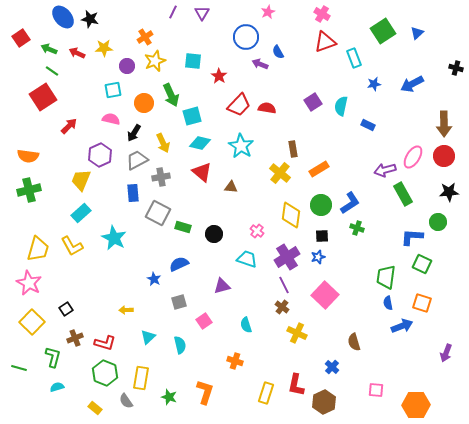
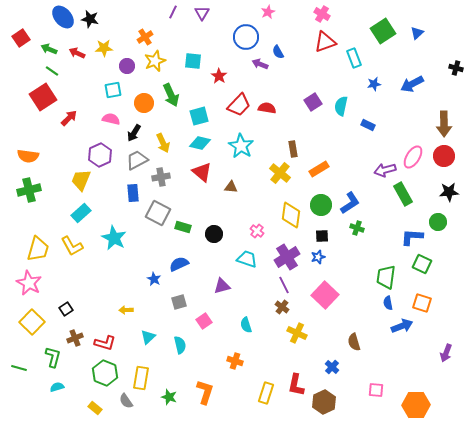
cyan square at (192, 116): moved 7 px right
red arrow at (69, 126): moved 8 px up
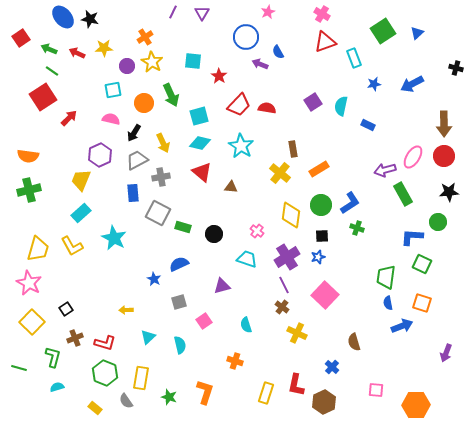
yellow star at (155, 61): moved 3 px left, 1 px down; rotated 20 degrees counterclockwise
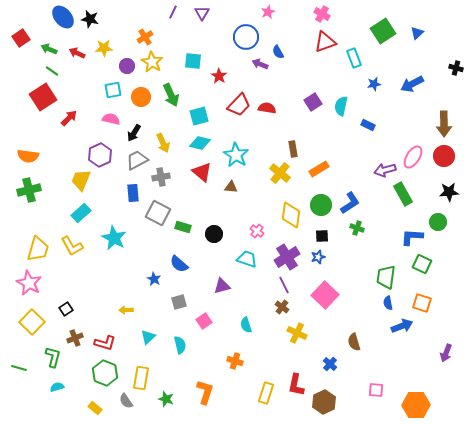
orange circle at (144, 103): moved 3 px left, 6 px up
cyan star at (241, 146): moved 5 px left, 9 px down
blue semicircle at (179, 264): rotated 114 degrees counterclockwise
blue cross at (332, 367): moved 2 px left, 3 px up
green star at (169, 397): moved 3 px left, 2 px down
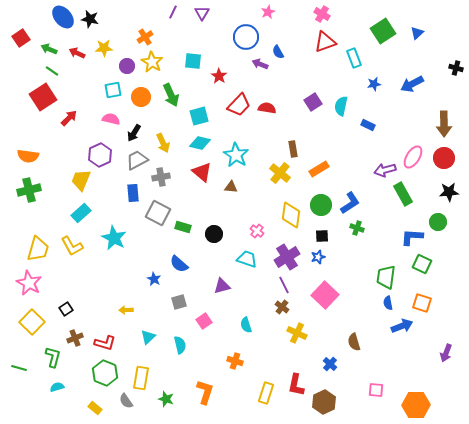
red circle at (444, 156): moved 2 px down
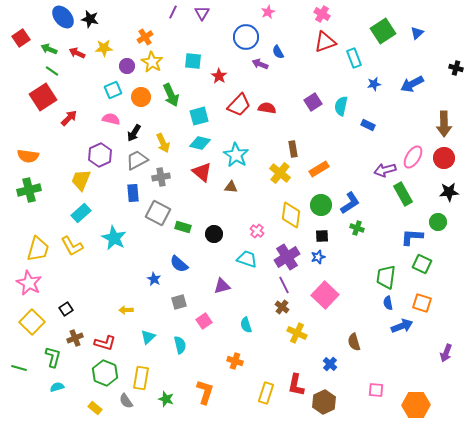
cyan square at (113, 90): rotated 12 degrees counterclockwise
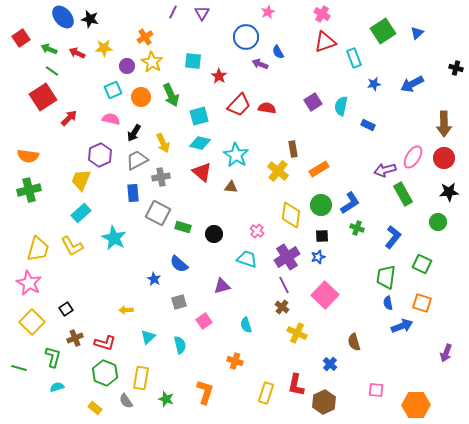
yellow cross at (280, 173): moved 2 px left, 2 px up
blue L-shape at (412, 237): moved 19 px left; rotated 125 degrees clockwise
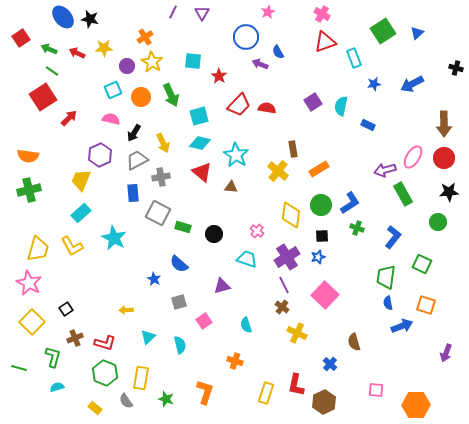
orange square at (422, 303): moved 4 px right, 2 px down
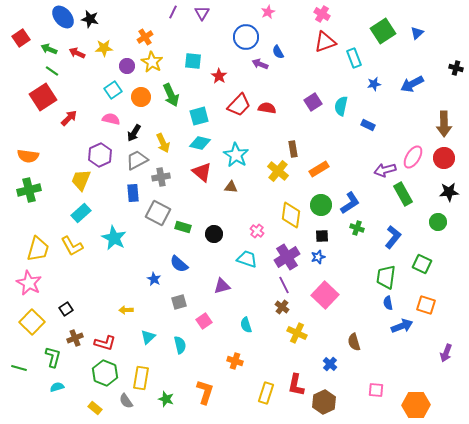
cyan square at (113, 90): rotated 12 degrees counterclockwise
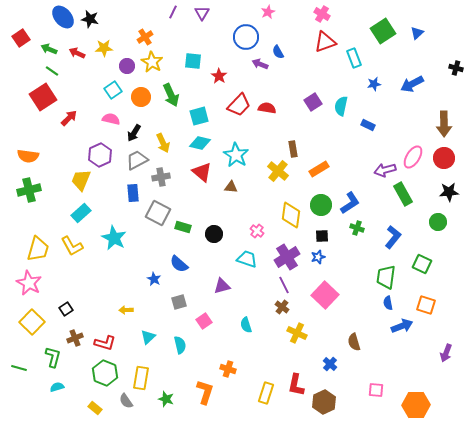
orange cross at (235, 361): moved 7 px left, 8 px down
